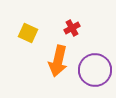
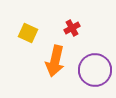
orange arrow: moved 3 px left
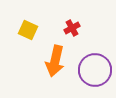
yellow square: moved 3 px up
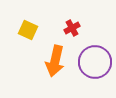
purple circle: moved 8 px up
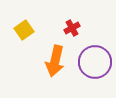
yellow square: moved 4 px left; rotated 30 degrees clockwise
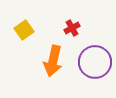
orange arrow: moved 2 px left
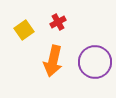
red cross: moved 14 px left, 6 px up
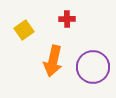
red cross: moved 9 px right, 3 px up; rotated 28 degrees clockwise
purple circle: moved 2 px left, 5 px down
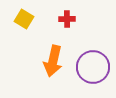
yellow square: moved 11 px up; rotated 24 degrees counterclockwise
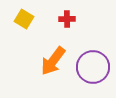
orange arrow: rotated 24 degrees clockwise
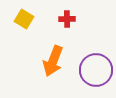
orange arrow: rotated 16 degrees counterclockwise
purple circle: moved 3 px right, 3 px down
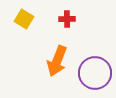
orange arrow: moved 4 px right
purple circle: moved 1 px left, 3 px down
